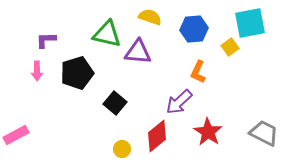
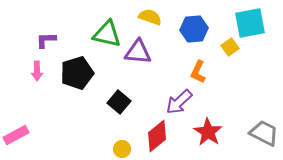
black square: moved 4 px right, 1 px up
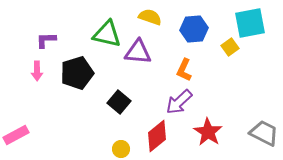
orange L-shape: moved 14 px left, 2 px up
yellow circle: moved 1 px left
